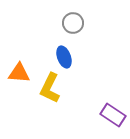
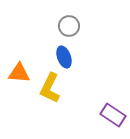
gray circle: moved 4 px left, 3 px down
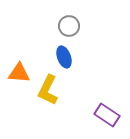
yellow L-shape: moved 2 px left, 2 px down
purple rectangle: moved 6 px left
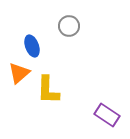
blue ellipse: moved 32 px left, 11 px up
orange triangle: rotated 45 degrees counterclockwise
yellow L-shape: rotated 24 degrees counterclockwise
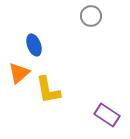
gray circle: moved 22 px right, 10 px up
blue ellipse: moved 2 px right, 1 px up
yellow L-shape: rotated 12 degrees counterclockwise
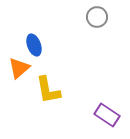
gray circle: moved 6 px right, 1 px down
orange triangle: moved 5 px up
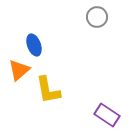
orange triangle: moved 2 px down
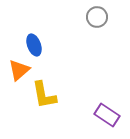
yellow L-shape: moved 4 px left, 5 px down
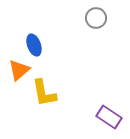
gray circle: moved 1 px left, 1 px down
yellow L-shape: moved 2 px up
purple rectangle: moved 2 px right, 2 px down
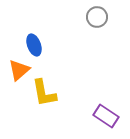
gray circle: moved 1 px right, 1 px up
purple rectangle: moved 3 px left, 1 px up
